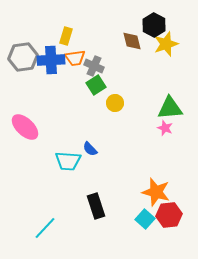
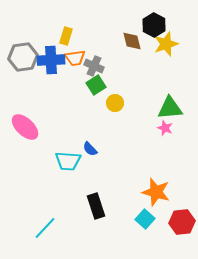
red hexagon: moved 13 px right, 7 px down
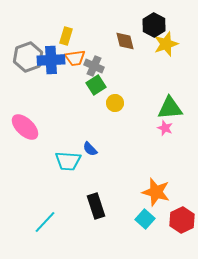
brown diamond: moved 7 px left
gray hexagon: moved 5 px right; rotated 12 degrees counterclockwise
red hexagon: moved 2 px up; rotated 20 degrees counterclockwise
cyan line: moved 6 px up
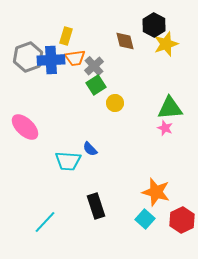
gray cross: rotated 24 degrees clockwise
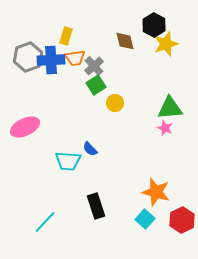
pink ellipse: rotated 68 degrees counterclockwise
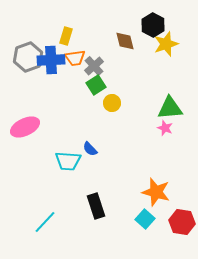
black hexagon: moved 1 px left
yellow circle: moved 3 px left
red hexagon: moved 2 px down; rotated 25 degrees counterclockwise
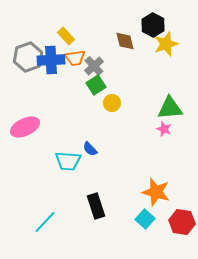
yellow rectangle: rotated 60 degrees counterclockwise
pink star: moved 1 px left, 1 px down
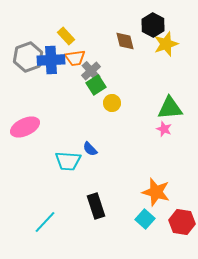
gray cross: moved 3 px left, 5 px down
